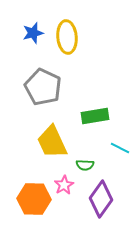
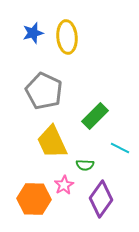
gray pentagon: moved 1 px right, 4 px down
green rectangle: rotated 36 degrees counterclockwise
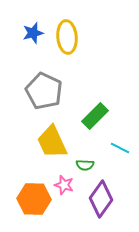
pink star: rotated 24 degrees counterclockwise
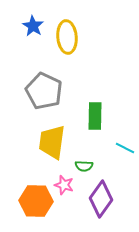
blue star: moved 7 px up; rotated 25 degrees counterclockwise
green rectangle: rotated 44 degrees counterclockwise
yellow trapezoid: rotated 33 degrees clockwise
cyan line: moved 5 px right
green semicircle: moved 1 px left, 1 px down
orange hexagon: moved 2 px right, 2 px down
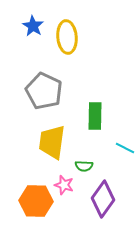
purple diamond: moved 2 px right
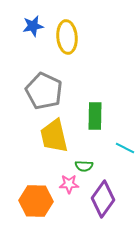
blue star: rotated 30 degrees clockwise
yellow trapezoid: moved 2 px right, 6 px up; rotated 21 degrees counterclockwise
pink star: moved 5 px right, 1 px up; rotated 18 degrees counterclockwise
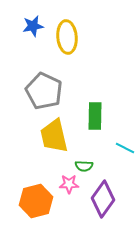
orange hexagon: rotated 16 degrees counterclockwise
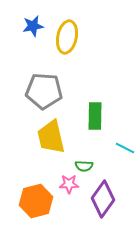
yellow ellipse: rotated 16 degrees clockwise
gray pentagon: rotated 21 degrees counterclockwise
yellow trapezoid: moved 3 px left, 1 px down
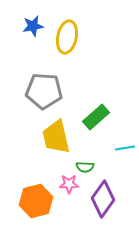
green rectangle: moved 1 px right, 1 px down; rotated 48 degrees clockwise
yellow trapezoid: moved 5 px right
cyan line: rotated 36 degrees counterclockwise
green semicircle: moved 1 px right, 1 px down
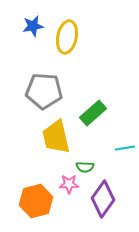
green rectangle: moved 3 px left, 4 px up
